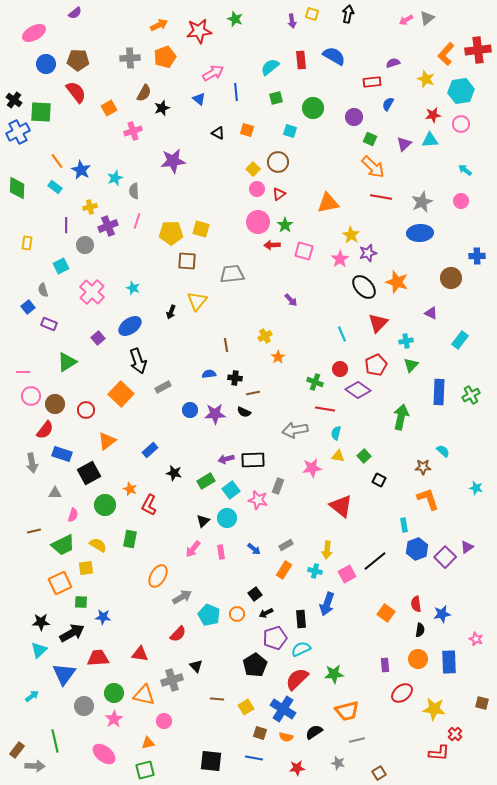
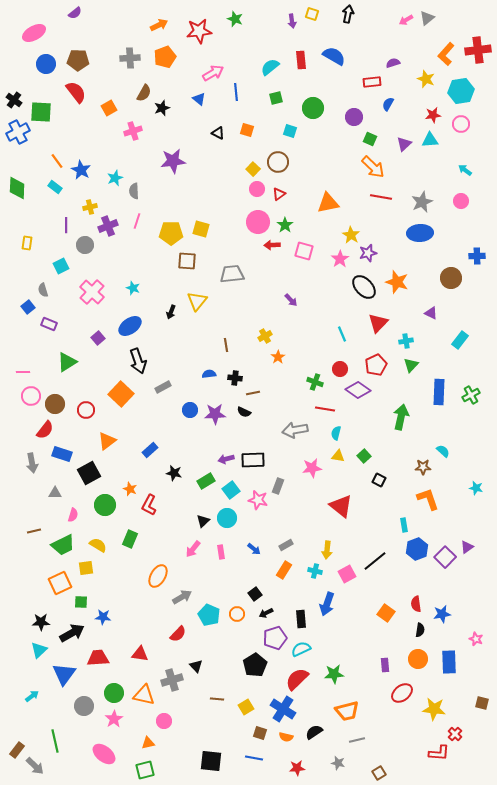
green rectangle at (130, 539): rotated 12 degrees clockwise
gray arrow at (35, 766): rotated 42 degrees clockwise
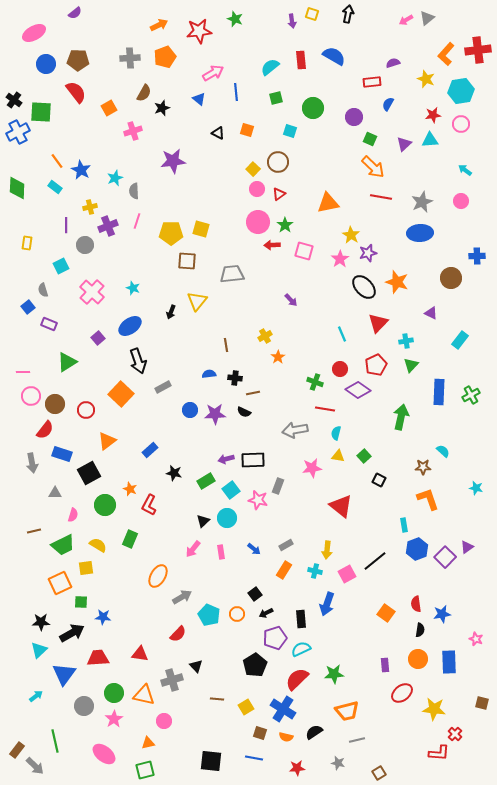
cyan arrow at (32, 696): moved 4 px right
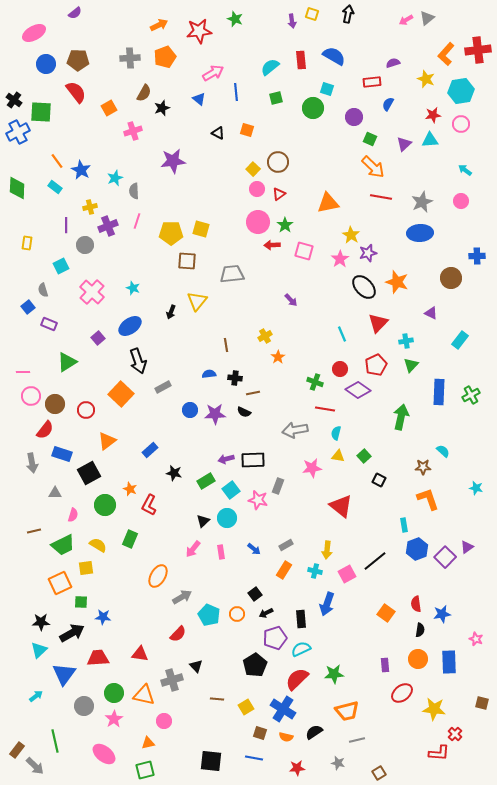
cyan square at (290, 131): moved 37 px right, 42 px up
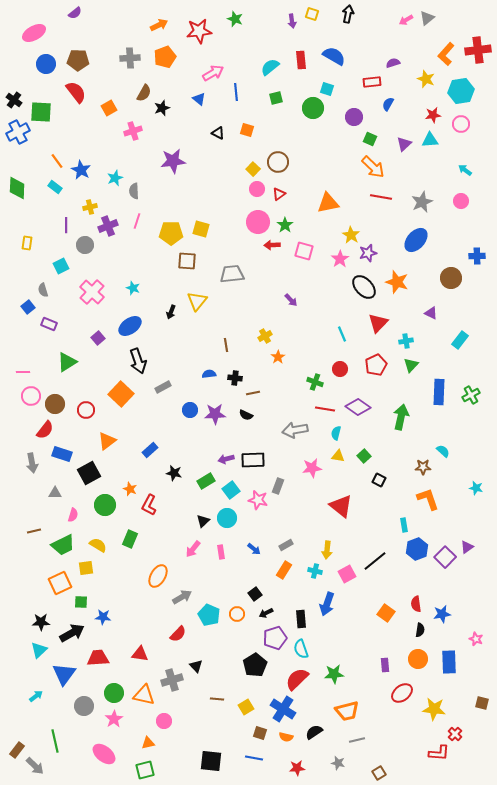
blue ellipse at (420, 233): moved 4 px left, 7 px down; rotated 45 degrees counterclockwise
purple diamond at (358, 390): moved 17 px down
black semicircle at (244, 412): moved 2 px right, 3 px down
cyan semicircle at (301, 649): rotated 84 degrees counterclockwise
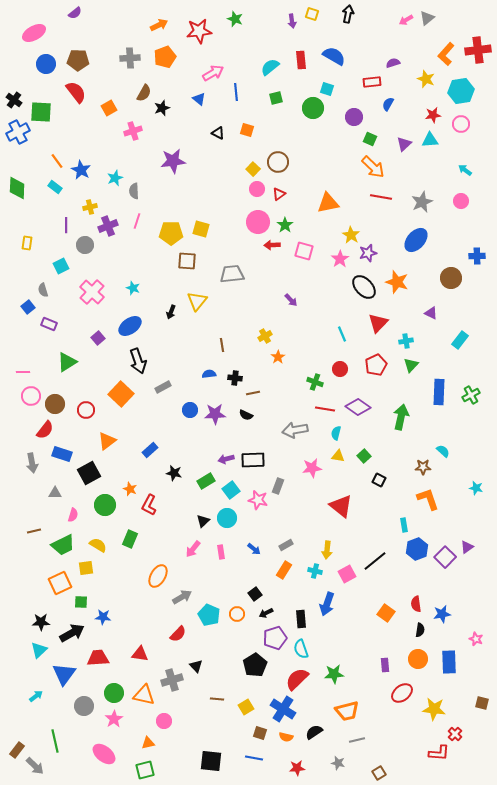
brown line at (226, 345): moved 4 px left
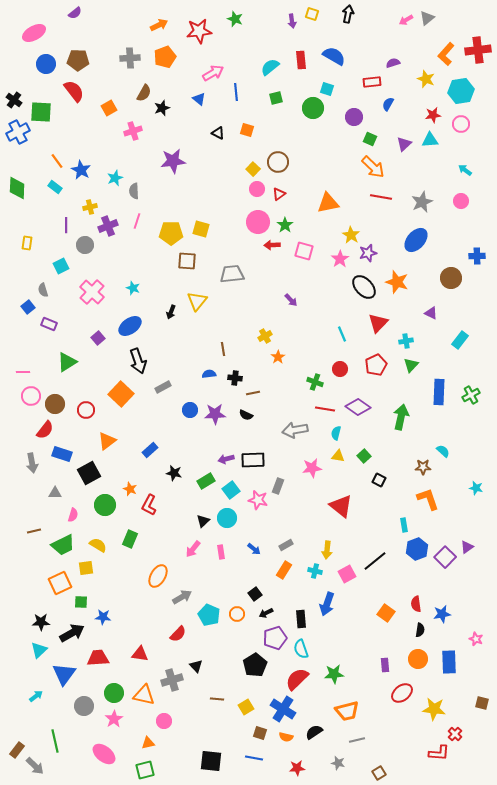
red semicircle at (76, 92): moved 2 px left, 1 px up
brown line at (222, 345): moved 1 px right, 4 px down
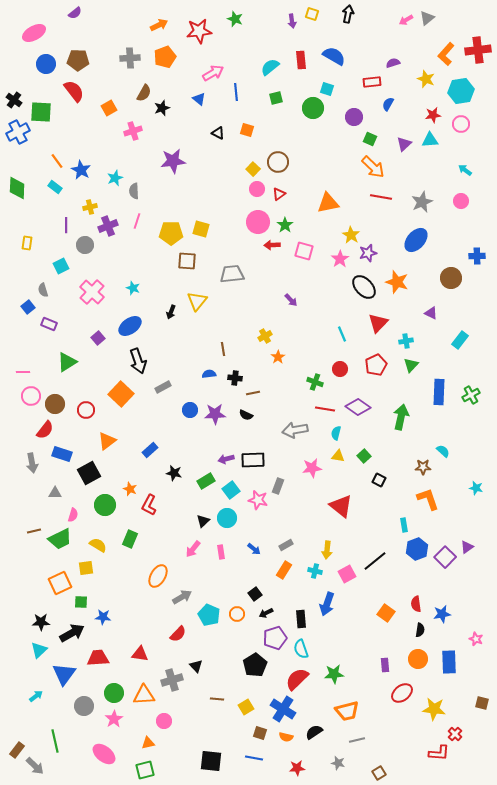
green trapezoid at (63, 545): moved 3 px left, 6 px up
orange triangle at (144, 695): rotated 15 degrees counterclockwise
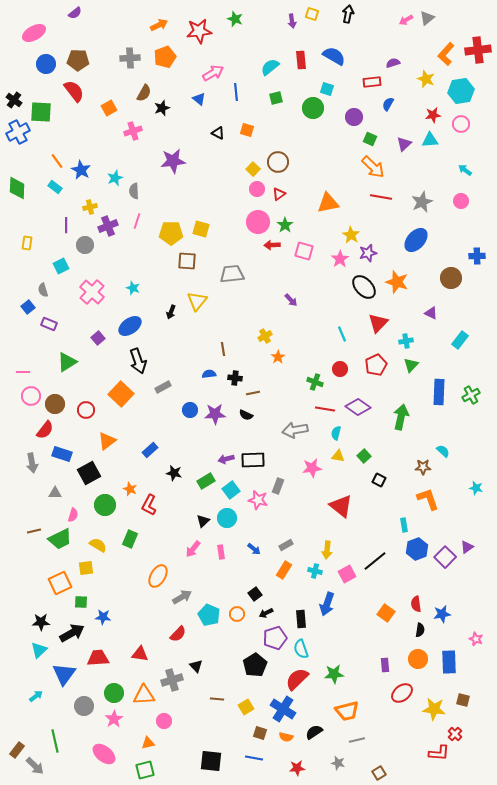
brown square at (482, 703): moved 19 px left, 3 px up
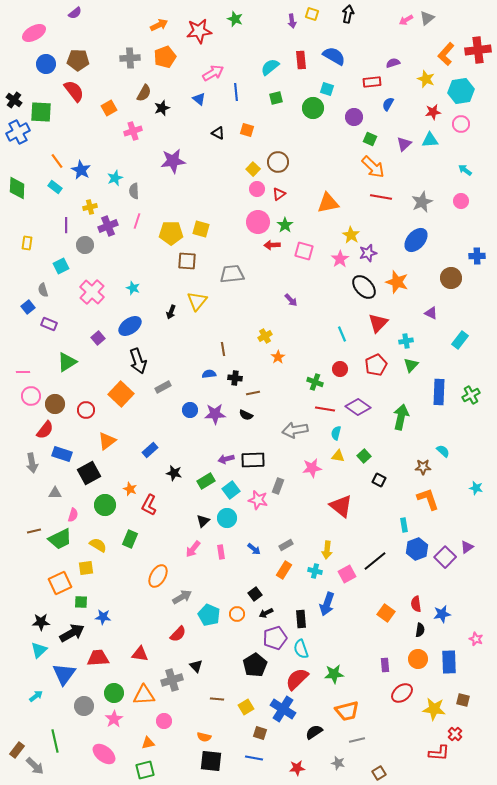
red star at (433, 115): moved 3 px up
orange semicircle at (286, 737): moved 82 px left
